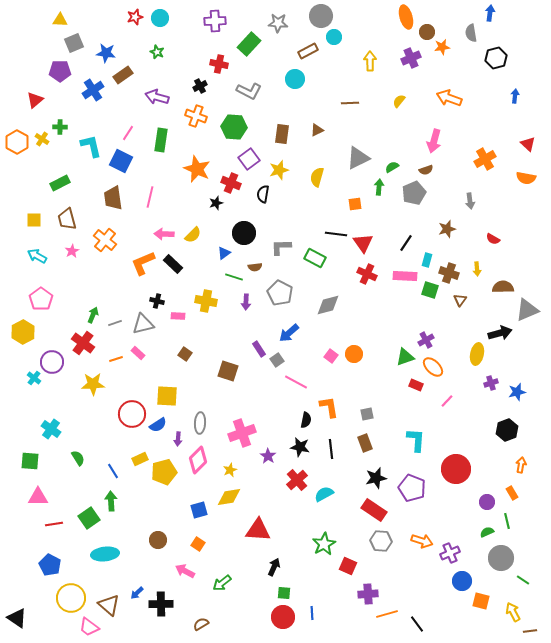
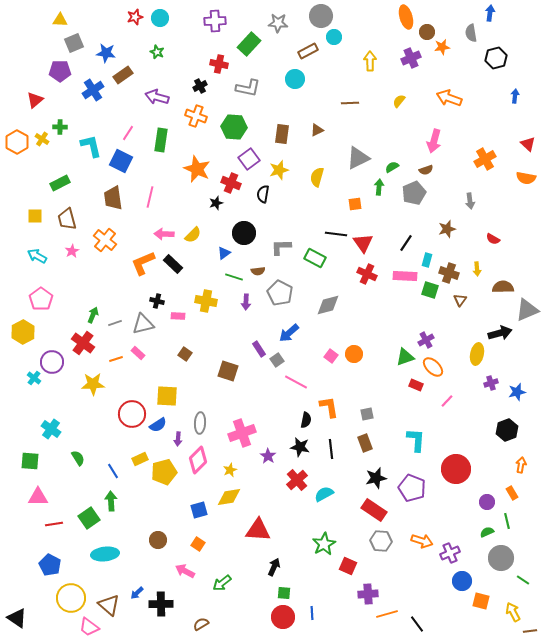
gray L-shape at (249, 91): moved 1 px left, 3 px up; rotated 15 degrees counterclockwise
yellow square at (34, 220): moved 1 px right, 4 px up
brown semicircle at (255, 267): moved 3 px right, 4 px down
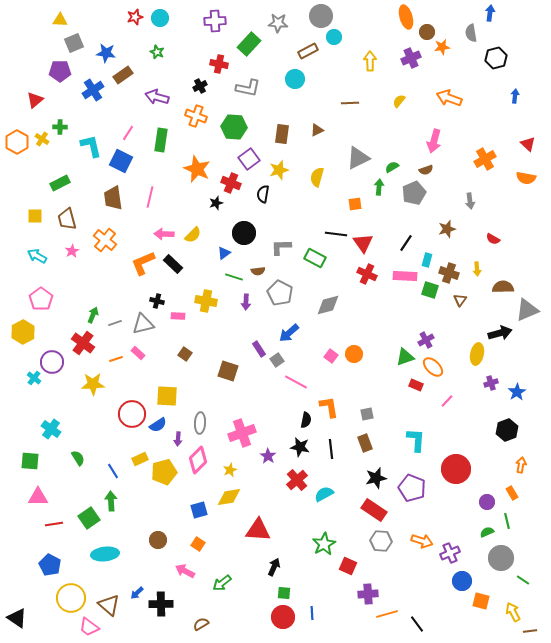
blue star at (517, 392): rotated 18 degrees counterclockwise
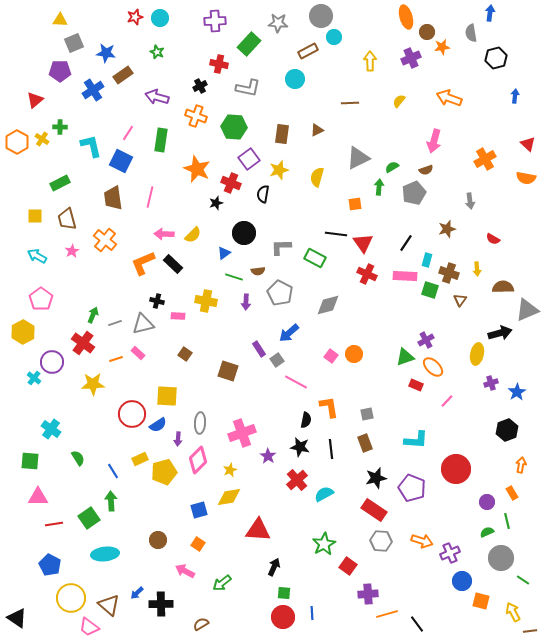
cyan L-shape at (416, 440): rotated 90 degrees clockwise
red square at (348, 566): rotated 12 degrees clockwise
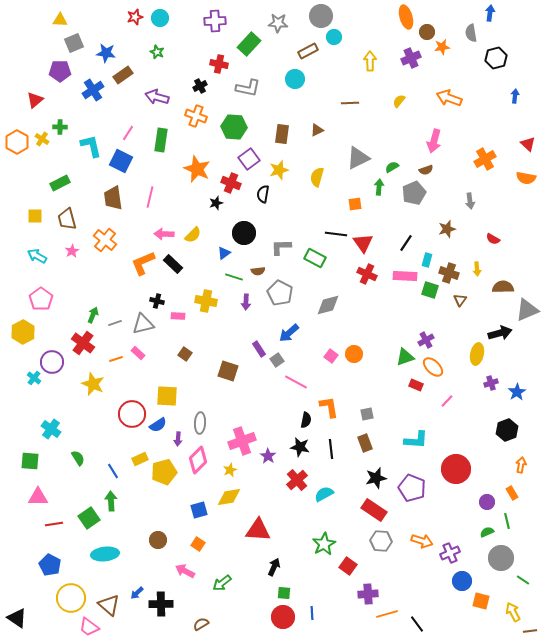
yellow star at (93, 384): rotated 25 degrees clockwise
pink cross at (242, 433): moved 8 px down
